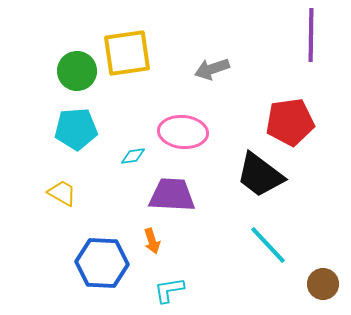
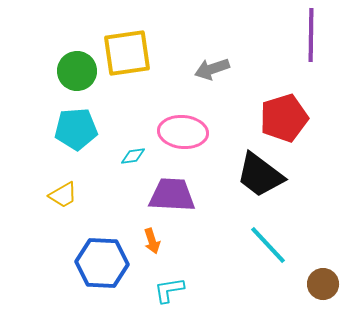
red pentagon: moved 6 px left, 4 px up; rotated 9 degrees counterclockwise
yellow trapezoid: moved 1 px right, 2 px down; rotated 120 degrees clockwise
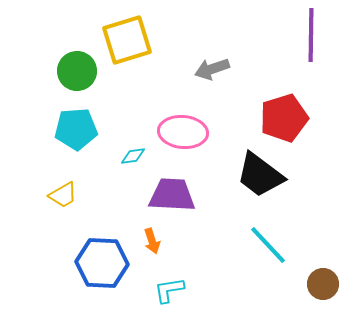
yellow square: moved 13 px up; rotated 9 degrees counterclockwise
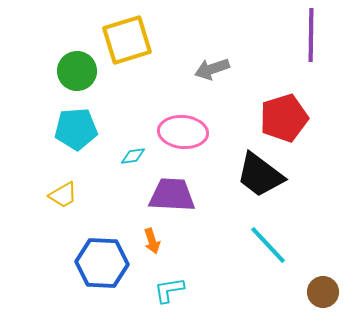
brown circle: moved 8 px down
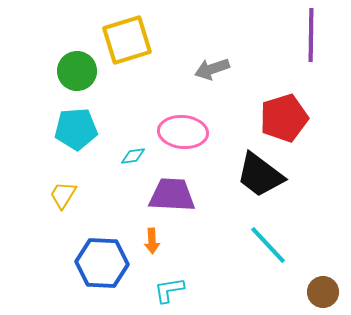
yellow trapezoid: rotated 152 degrees clockwise
orange arrow: rotated 15 degrees clockwise
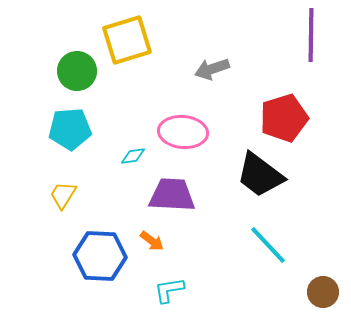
cyan pentagon: moved 6 px left
orange arrow: rotated 50 degrees counterclockwise
blue hexagon: moved 2 px left, 7 px up
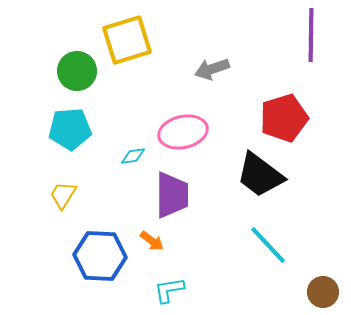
pink ellipse: rotated 18 degrees counterclockwise
purple trapezoid: rotated 87 degrees clockwise
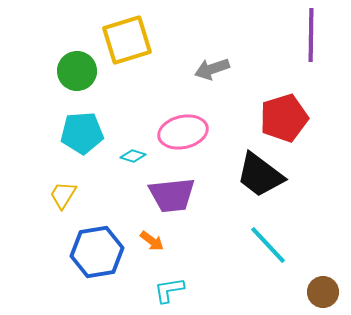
cyan pentagon: moved 12 px right, 4 px down
cyan diamond: rotated 25 degrees clockwise
purple trapezoid: rotated 84 degrees clockwise
blue hexagon: moved 3 px left, 4 px up; rotated 12 degrees counterclockwise
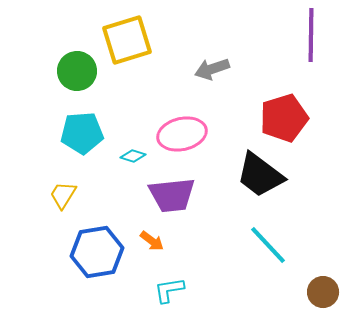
pink ellipse: moved 1 px left, 2 px down
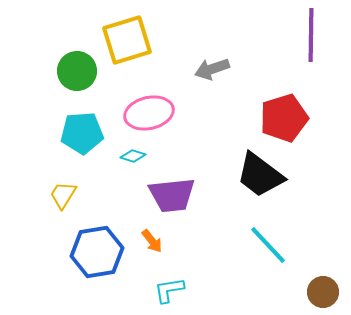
pink ellipse: moved 33 px left, 21 px up
orange arrow: rotated 15 degrees clockwise
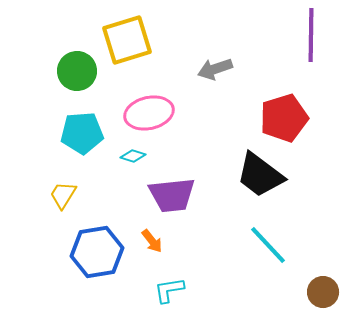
gray arrow: moved 3 px right
